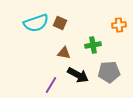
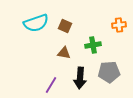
brown square: moved 5 px right, 3 px down
black arrow: moved 2 px right, 3 px down; rotated 65 degrees clockwise
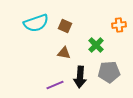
green cross: moved 3 px right; rotated 35 degrees counterclockwise
black arrow: moved 1 px up
purple line: moved 4 px right; rotated 36 degrees clockwise
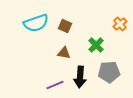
orange cross: moved 1 px right, 1 px up; rotated 32 degrees counterclockwise
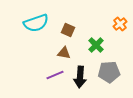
brown square: moved 3 px right, 4 px down
purple line: moved 10 px up
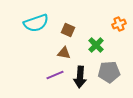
orange cross: moved 1 px left; rotated 16 degrees clockwise
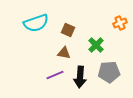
orange cross: moved 1 px right, 1 px up
